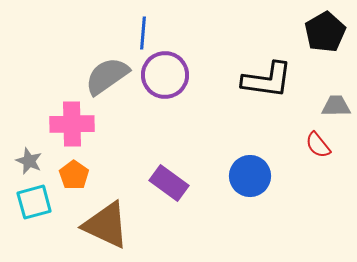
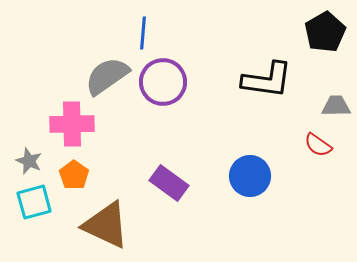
purple circle: moved 2 px left, 7 px down
red semicircle: rotated 16 degrees counterclockwise
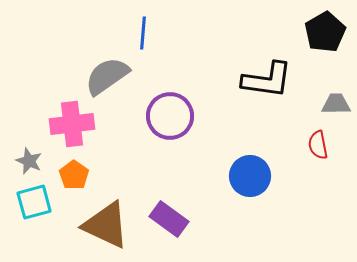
purple circle: moved 7 px right, 34 px down
gray trapezoid: moved 2 px up
pink cross: rotated 6 degrees counterclockwise
red semicircle: rotated 44 degrees clockwise
purple rectangle: moved 36 px down
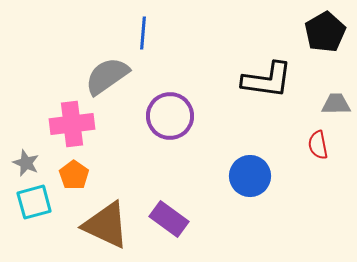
gray star: moved 3 px left, 2 px down
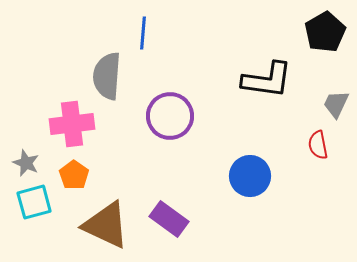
gray semicircle: rotated 51 degrees counterclockwise
gray trapezoid: rotated 64 degrees counterclockwise
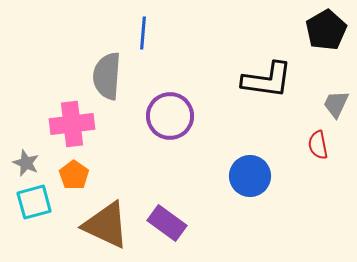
black pentagon: moved 1 px right, 2 px up
purple rectangle: moved 2 px left, 4 px down
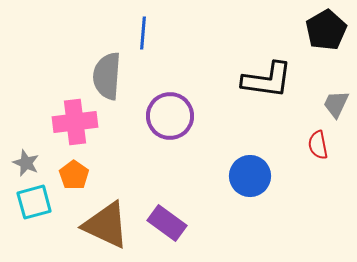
pink cross: moved 3 px right, 2 px up
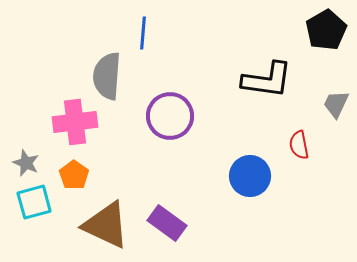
red semicircle: moved 19 px left
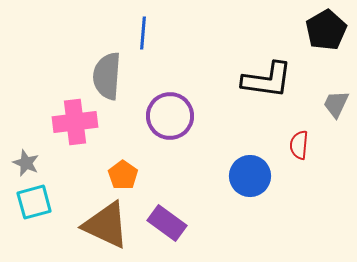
red semicircle: rotated 16 degrees clockwise
orange pentagon: moved 49 px right
